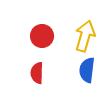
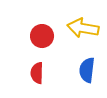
yellow arrow: moved 2 px left, 8 px up; rotated 96 degrees counterclockwise
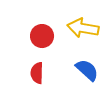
blue semicircle: rotated 125 degrees clockwise
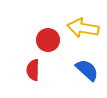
red circle: moved 6 px right, 4 px down
red semicircle: moved 4 px left, 3 px up
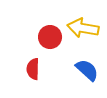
red circle: moved 2 px right, 3 px up
red semicircle: moved 1 px up
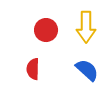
yellow arrow: moved 3 px right, 1 px up; rotated 100 degrees counterclockwise
red circle: moved 4 px left, 7 px up
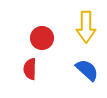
red circle: moved 4 px left, 8 px down
red semicircle: moved 3 px left
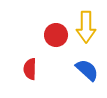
red circle: moved 14 px right, 3 px up
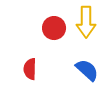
yellow arrow: moved 5 px up
red circle: moved 2 px left, 7 px up
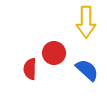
red circle: moved 25 px down
